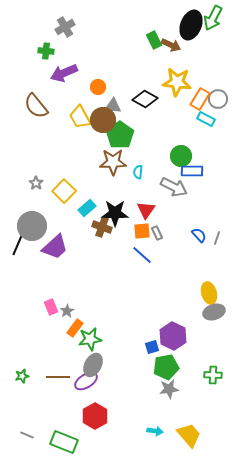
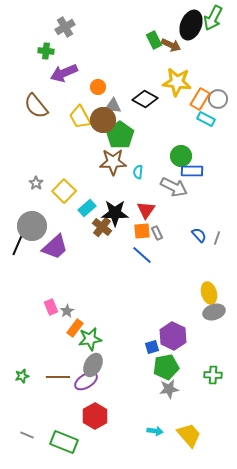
brown cross at (102, 227): rotated 18 degrees clockwise
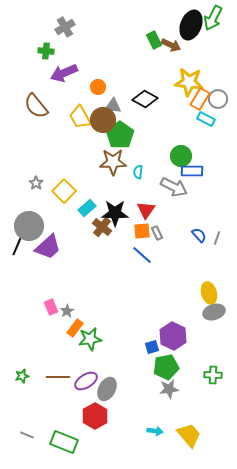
yellow star at (177, 82): moved 12 px right
gray circle at (32, 226): moved 3 px left
purple trapezoid at (55, 247): moved 7 px left
gray ellipse at (93, 365): moved 14 px right, 24 px down
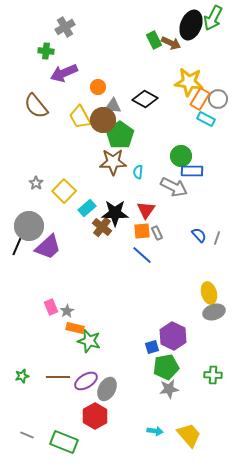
brown arrow at (171, 45): moved 2 px up
orange rectangle at (75, 328): rotated 66 degrees clockwise
green star at (90, 339): moved 1 px left, 2 px down; rotated 25 degrees clockwise
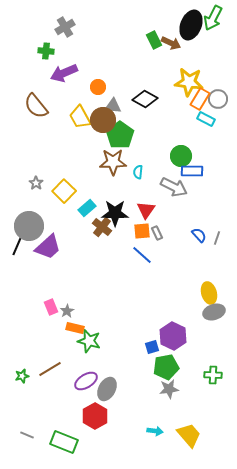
brown line at (58, 377): moved 8 px left, 8 px up; rotated 30 degrees counterclockwise
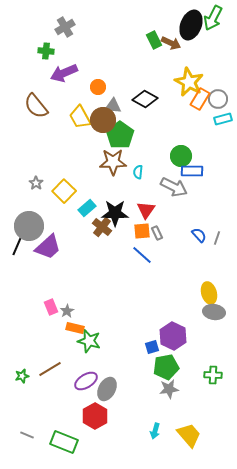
yellow star at (189, 82): rotated 20 degrees clockwise
cyan rectangle at (206, 119): moved 17 px right; rotated 42 degrees counterclockwise
gray ellipse at (214, 312): rotated 25 degrees clockwise
cyan arrow at (155, 431): rotated 98 degrees clockwise
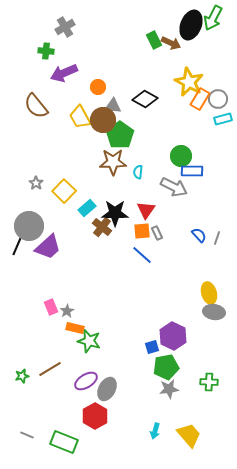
green cross at (213, 375): moved 4 px left, 7 px down
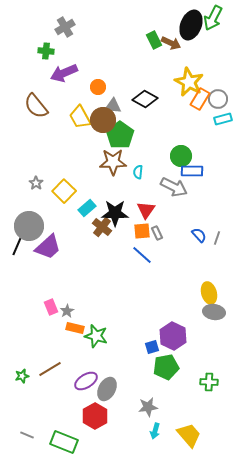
green star at (89, 341): moved 7 px right, 5 px up
gray star at (169, 389): moved 21 px left, 18 px down
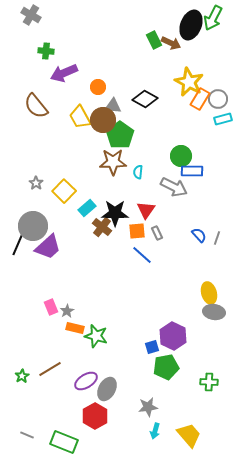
gray cross at (65, 27): moved 34 px left, 12 px up; rotated 30 degrees counterclockwise
gray circle at (29, 226): moved 4 px right
orange square at (142, 231): moved 5 px left
green star at (22, 376): rotated 16 degrees counterclockwise
